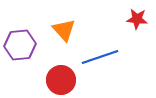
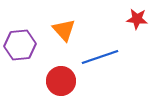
red circle: moved 1 px down
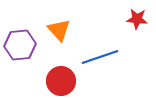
orange triangle: moved 5 px left
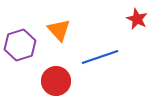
red star: rotated 20 degrees clockwise
purple hexagon: rotated 12 degrees counterclockwise
red circle: moved 5 px left
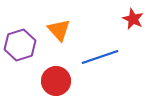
red star: moved 4 px left
